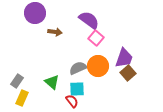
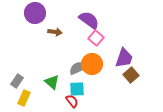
orange circle: moved 6 px left, 2 px up
brown square: moved 3 px right, 2 px down
yellow rectangle: moved 2 px right
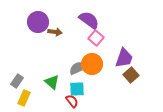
purple circle: moved 3 px right, 9 px down
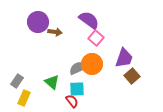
brown square: moved 1 px right, 1 px down
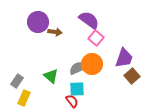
green triangle: moved 1 px left, 6 px up
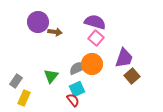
purple semicircle: moved 6 px right, 2 px down; rotated 20 degrees counterclockwise
green triangle: rotated 28 degrees clockwise
gray rectangle: moved 1 px left
cyan square: rotated 21 degrees counterclockwise
red semicircle: moved 1 px right, 1 px up
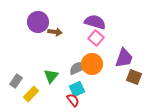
brown square: moved 2 px right, 1 px down; rotated 28 degrees counterclockwise
yellow rectangle: moved 7 px right, 4 px up; rotated 21 degrees clockwise
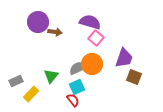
purple semicircle: moved 5 px left
gray rectangle: rotated 32 degrees clockwise
cyan square: moved 2 px up
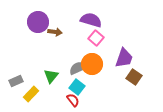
purple semicircle: moved 1 px right, 2 px up
brown square: rotated 14 degrees clockwise
cyan square: rotated 28 degrees counterclockwise
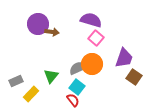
purple circle: moved 2 px down
brown arrow: moved 3 px left
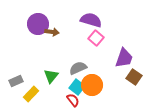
orange circle: moved 21 px down
